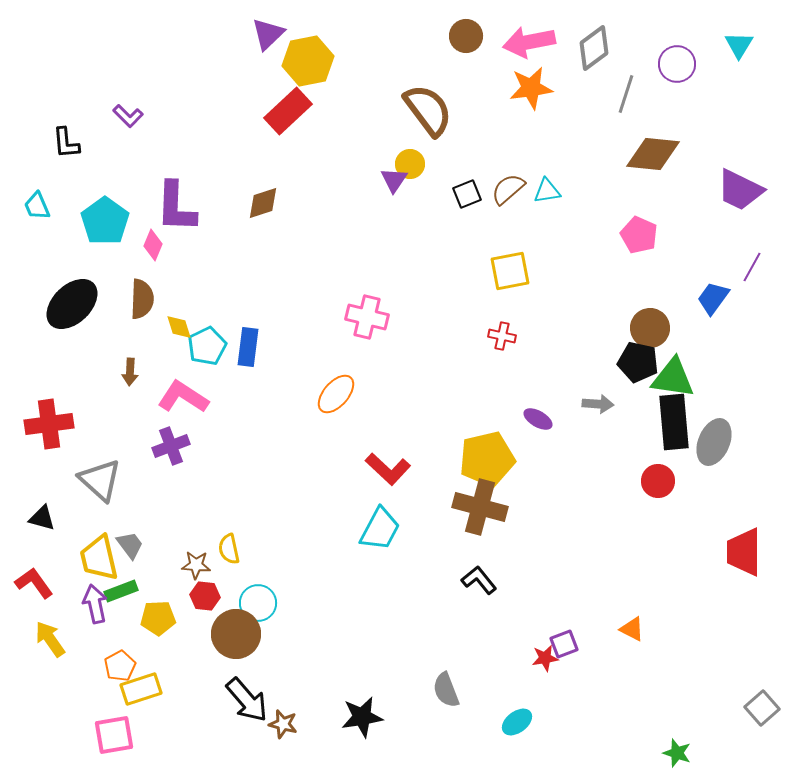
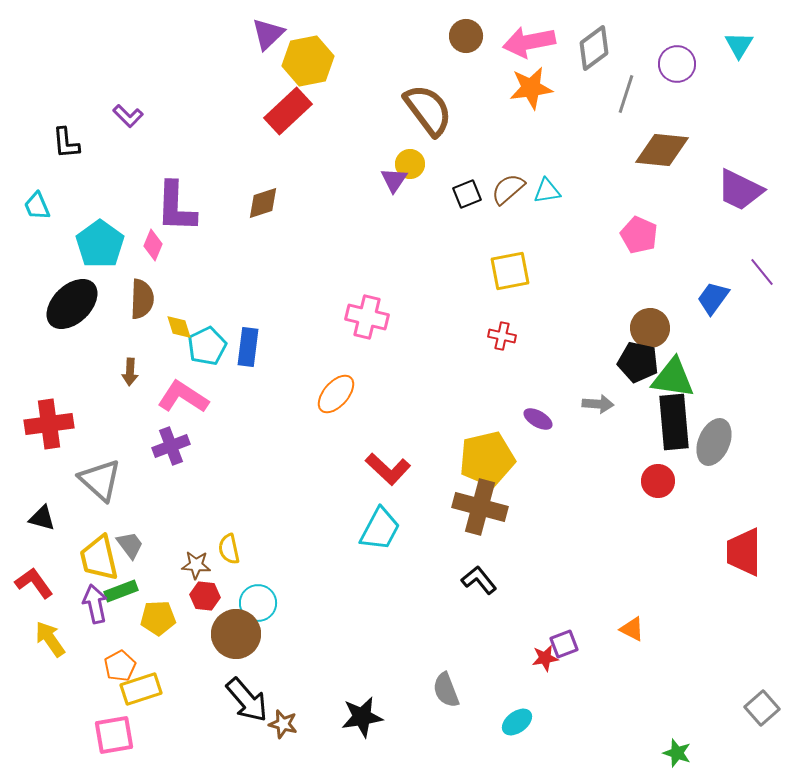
brown diamond at (653, 154): moved 9 px right, 4 px up
cyan pentagon at (105, 221): moved 5 px left, 23 px down
purple line at (752, 267): moved 10 px right, 5 px down; rotated 68 degrees counterclockwise
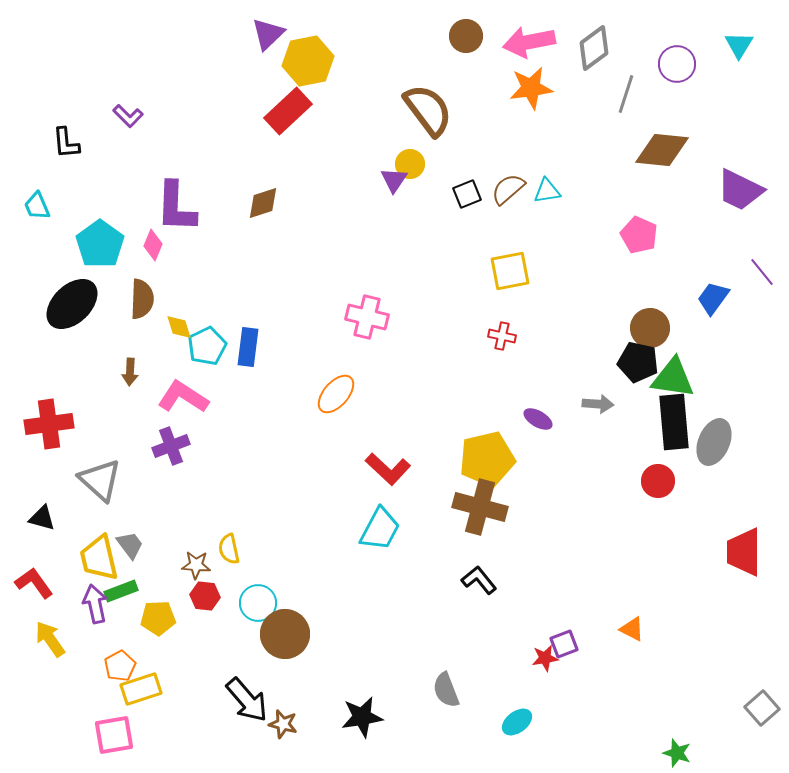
brown circle at (236, 634): moved 49 px right
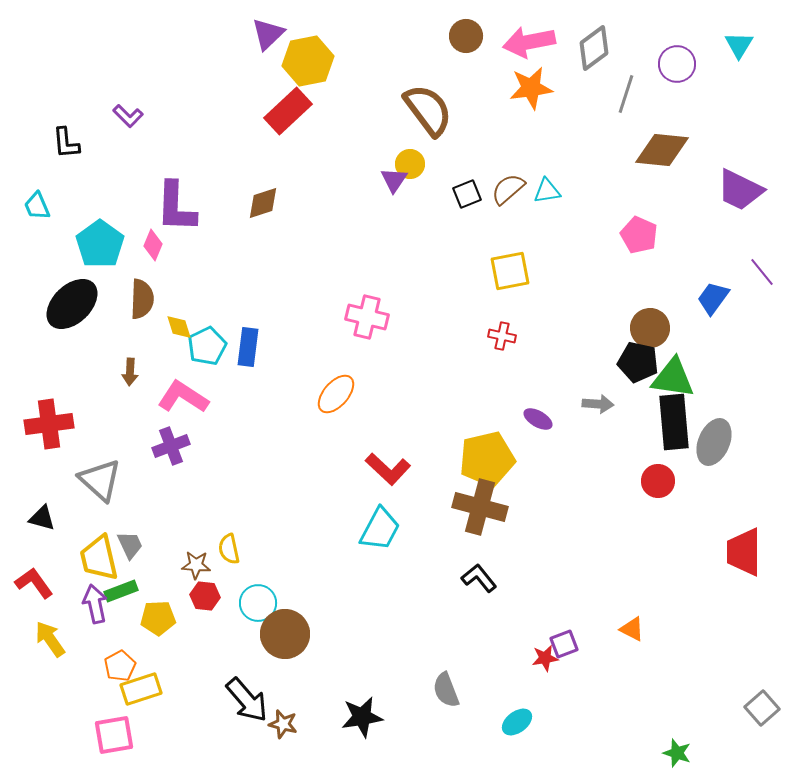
gray trapezoid at (130, 545): rotated 12 degrees clockwise
black L-shape at (479, 580): moved 2 px up
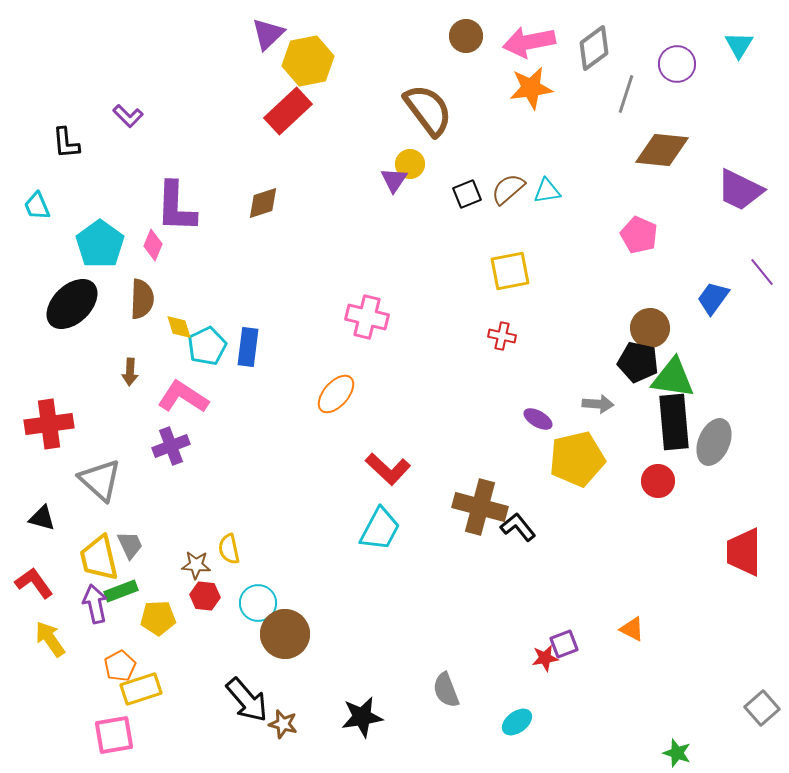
yellow pentagon at (487, 459): moved 90 px right
black L-shape at (479, 578): moved 39 px right, 51 px up
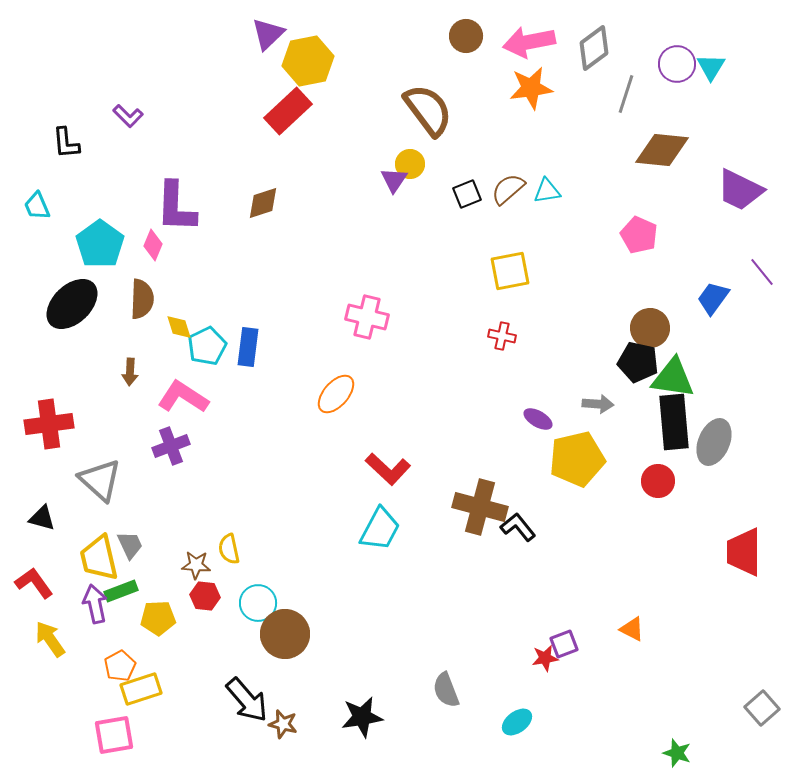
cyan triangle at (739, 45): moved 28 px left, 22 px down
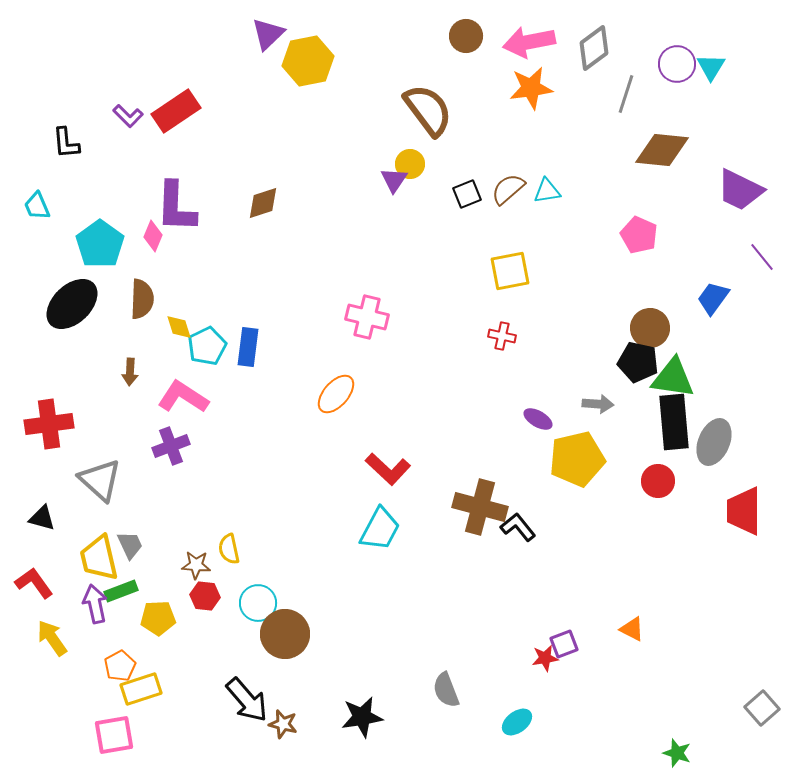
red rectangle at (288, 111): moved 112 px left; rotated 9 degrees clockwise
pink diamond at (153, 245): moved 9 px up
purple line at (762, 272): moved 15 px up
red trapezoid at (744, 552): moved 41 px up
yellow arrow at (50, 639): moved 2 px right, 1 px up
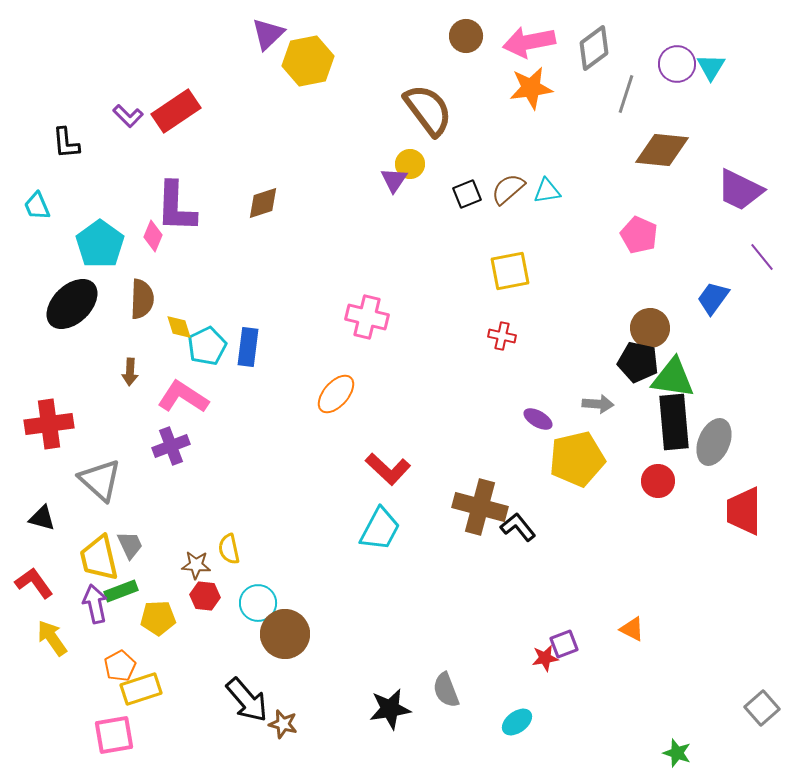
black star at (362, 717): moved 28 px right, 8 px up
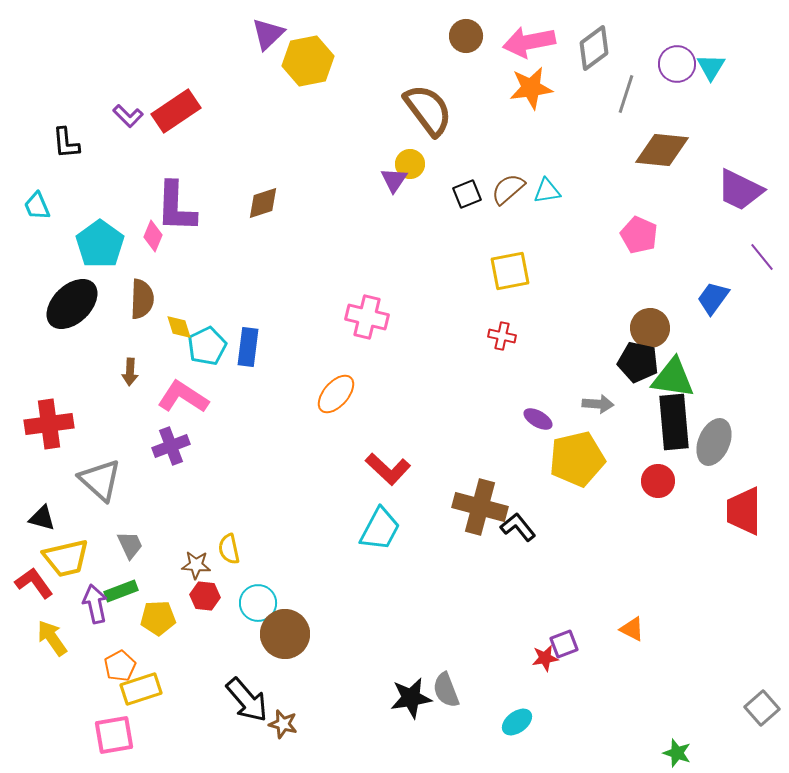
yellow trapezoid at (99, 558): moved 33 px left; rotated 90 degrees counterclockwise
black star at (390, 709): moved 21 px right, 11 px up
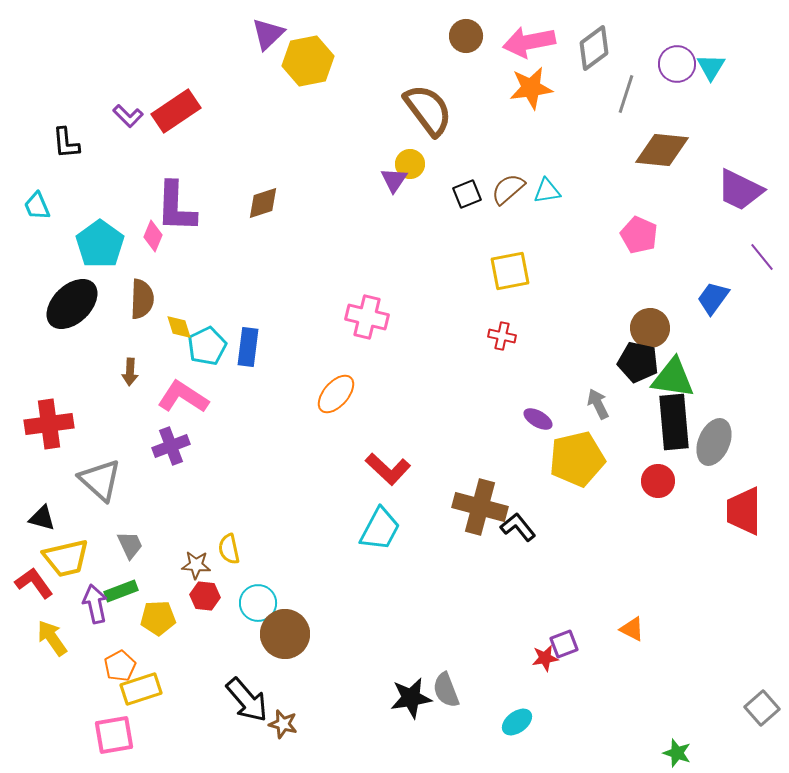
gray arrow at (598, 404): rotated 120 degrees counterclockwise
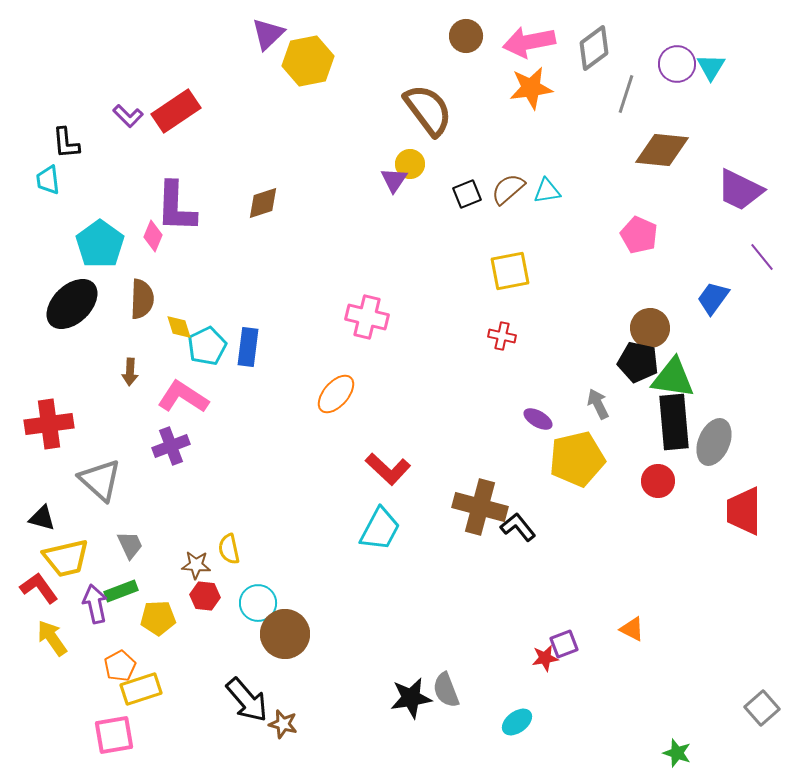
cyan trapezoid at (37, 206): moved 11 px right, 26 px up; rotated 16 degrees clockwise
red L-shape at (34, 583): moved 5 px right, 5 px down
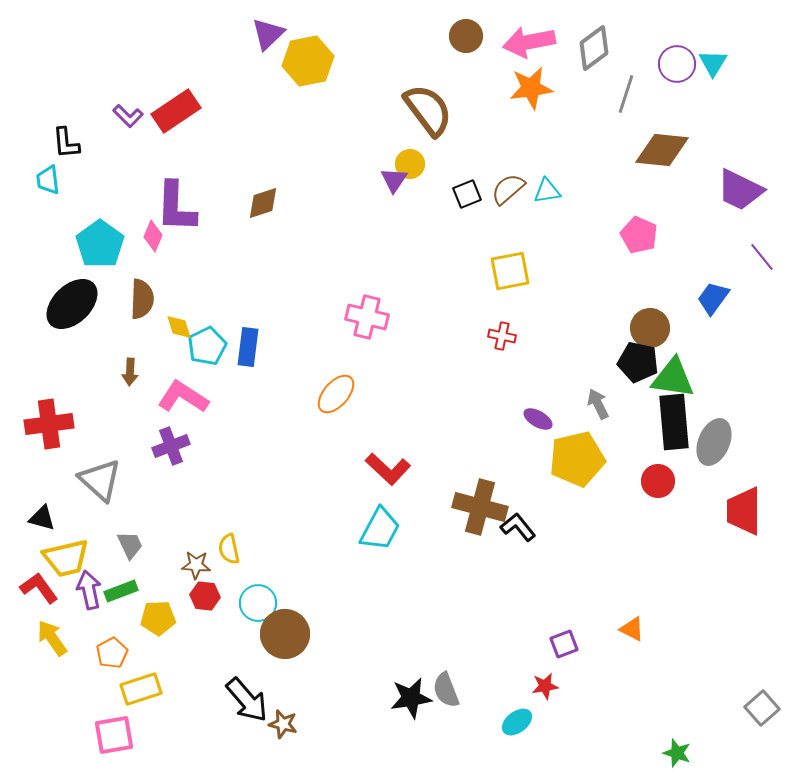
cyan triangle at (711, 67): moved 2 px right, 4 px up
purple arrow at (95, 604): moved 6 px left, 14 px up
red star at (545, 658): moved 28 px down
orange pentagon at (120, 666): moved 8 px left, 13 px up
